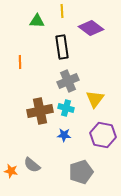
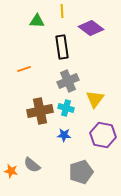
orange line: moved 4 px right, 7 px down; rotated 72 degrees clockwise
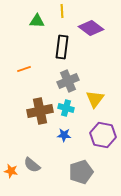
black rectangle: rotated 15 degrees clockwise
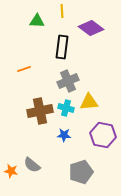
yellow triangle: moved 6 px left, 3 px down; rotated 48 degrees clockwise
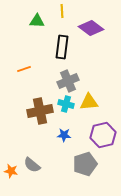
cyan cross: moved 4 px up
purple hexagon: rotated 25 degrees counterclockwise
gray pentagon: moved 4 px right, 8 px up
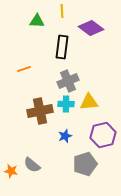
cyan cross: rotated 14 degrees counterclockwise
blue star: moved 1 px right, 1 px down; rotated 24 degrees counterclockwise
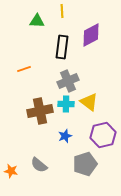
purple diamond: moved 7 px down; rotated 65 degrees counterclockwise
yellow triangle: rotated 42 degrees clockwise
gray semicircle: moved 7 px right
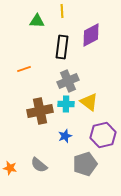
orange star: moved 1 px left, 3 px up
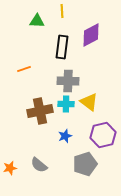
gray cross: rotated 25 degrees clockwise
orange star: rotated 24 degrees counterclockwise
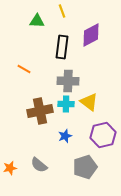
yellow line: rotated 16 degrees counterclockwise
orange line: rotated 48 degrees clockwise
gray pentagon: moved 3 px down
